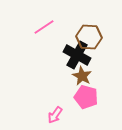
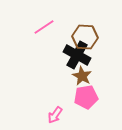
brown hexagon: moved 4 px left
pink pentagon: rotated 25 degrees counterclockwise
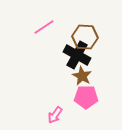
pink pentagon: rotated 10 degrees clockwise
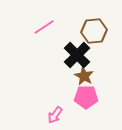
brown hexagon: moved 9 px right, 6 px up; rotated 10 degrees counterclockwise
black cross: rotated 16 degrees clockwise
brown star: moved 2 px right
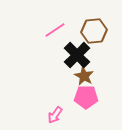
pink line: moved 11 px right, 3 px down
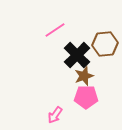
brown hexagon: moved 11 px right, 13 px down
brown star: rotated 24 degrees clockwise
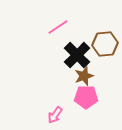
pink line: moved 3 px right, 3 px up
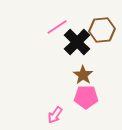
pink line: moved 1 px left
brown hexagon: moved 3 px left, 14 px up
black cross: moved 13 px up
brown star: moved 1 px left, 1 px up; rotated 18 degrees counterclockwise
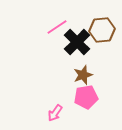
brown star: rotated 18 degrees clockwise
pink pentagon: rotated 10 degrees counterclockwise
pink arrow: moved 2 px up
